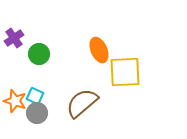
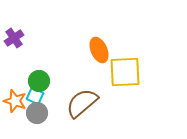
green circle: moved 27 px down
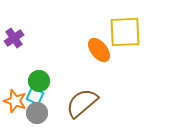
orange ellipse: rotated 15 degrees counterclockwise
yellow square: moved 40 px up
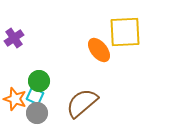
orange star: moved 2 px up
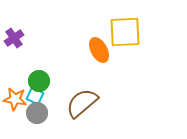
orange ellipse: rotated 10 degrees clockwise
orange star: rotated 10 degrees counterclockwise
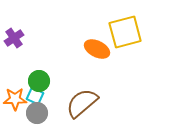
yellow square: rotated 12 degrees counterclockwise
orange ellipse: moved 2 px left, 1 px up; rotated 35 degrees counterclockwise
orange star: rotated 10 degrees counterclockwise
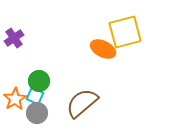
orange ellipse: moved 6 px right
orange star: rotated 30 degrees counterclockwise
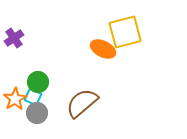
green circle: moved 1 px left, 1 px down
cyan square: moved 2 px left, 1 px down
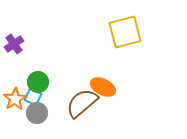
purple cross: moved 6 px down
orange ellipse: moved 38 px down
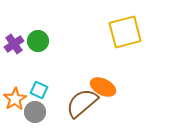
green circle: moved 41 px up
cyan square: moved 6 px right, 7 px up
gray circle: moved 2 px left, 1 px up
